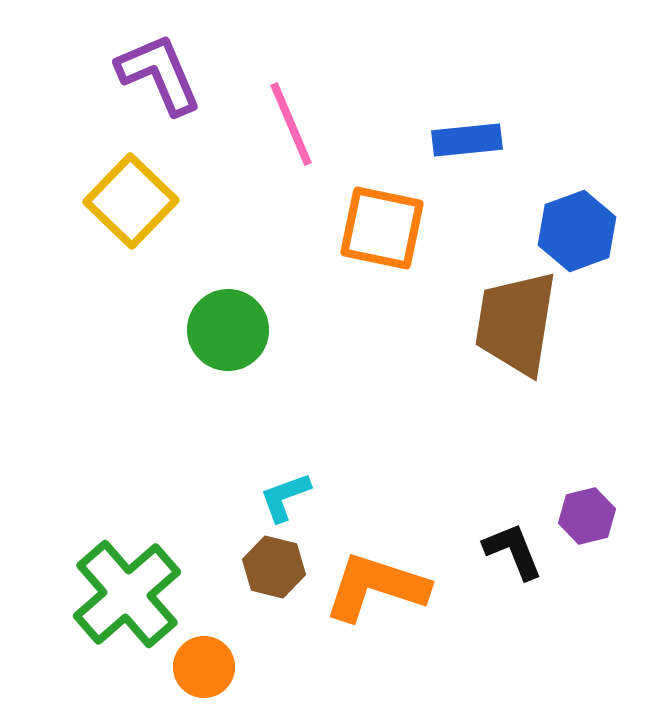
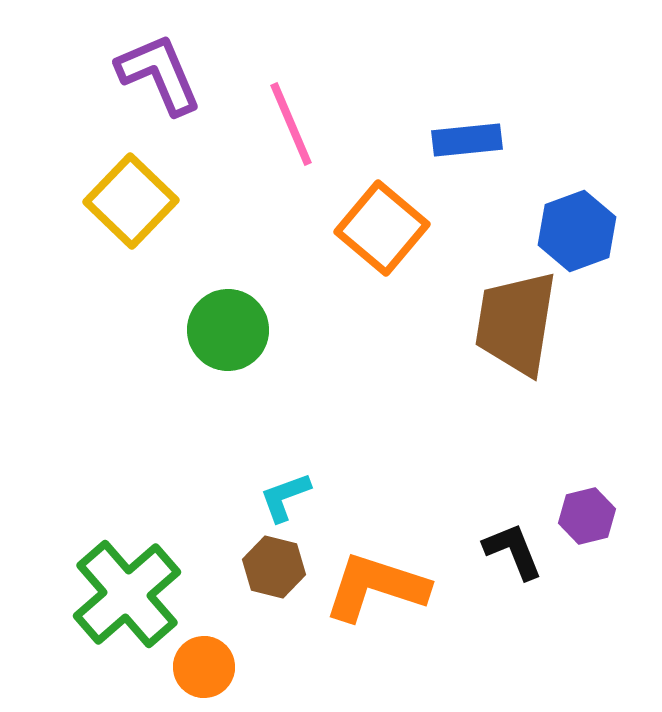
orange square: rotated 28 degrees clockwise
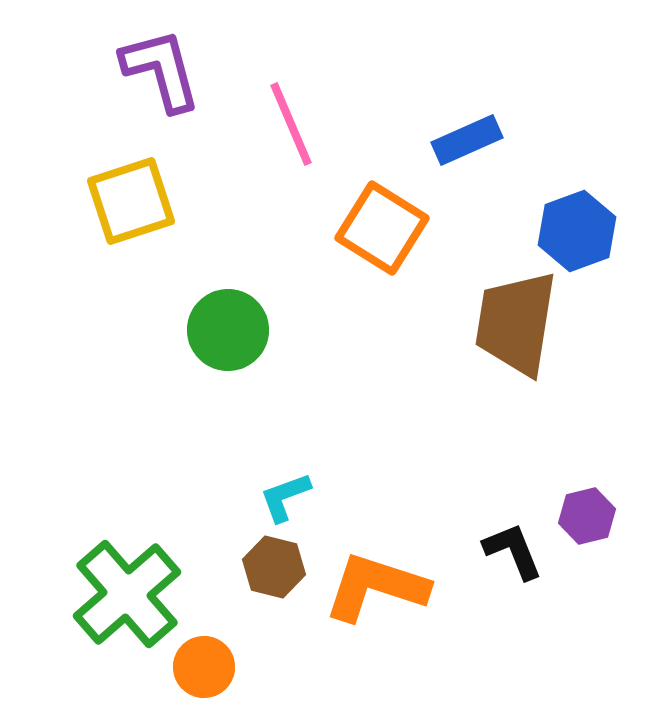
purple L-shape: moved 2 px right, 4 px up; rotated 8 degrees clockwise
blue rectangle: rotated 18 degrees counterclockwise
yellow square: rotated 28 degrees clockwise
orange square: rotated 8 degrees counterclockwise
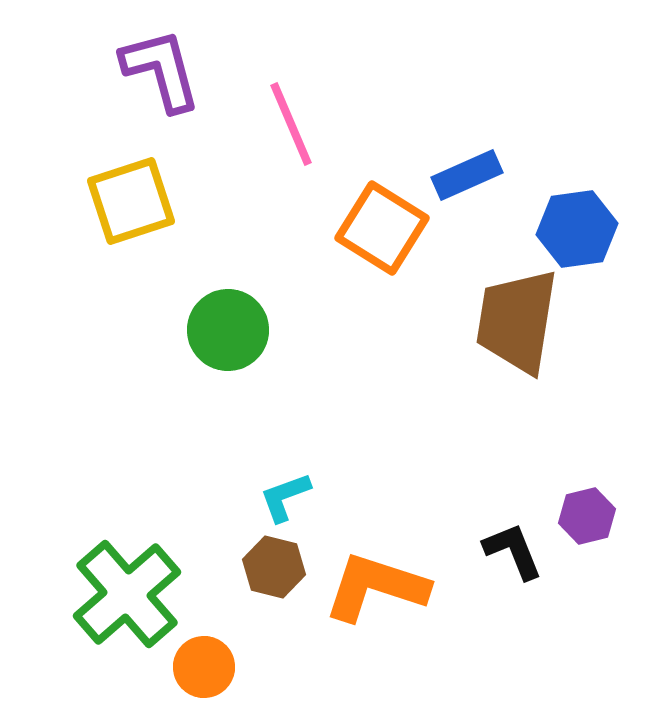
blue rectangle: moved 35 px down
blue hexagon: moved 2 px up; rotated 12 degrees clockwise
brown trapezoid: moved 1 px right, 2 px up
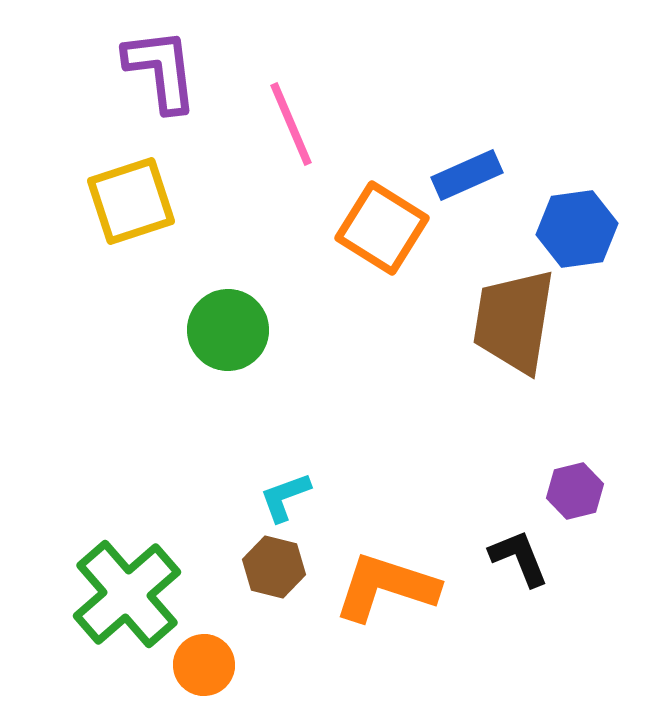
purple L-shape: rotated 8 degrees clockwise
brown trapezoid: moved 3 px left
purple hexagon: moved 12 px left, 25 px up
black L-shape: moved 6 px right, 7 px down
orange L-shape: moved 10 px right
orange circle: moved 2 px up
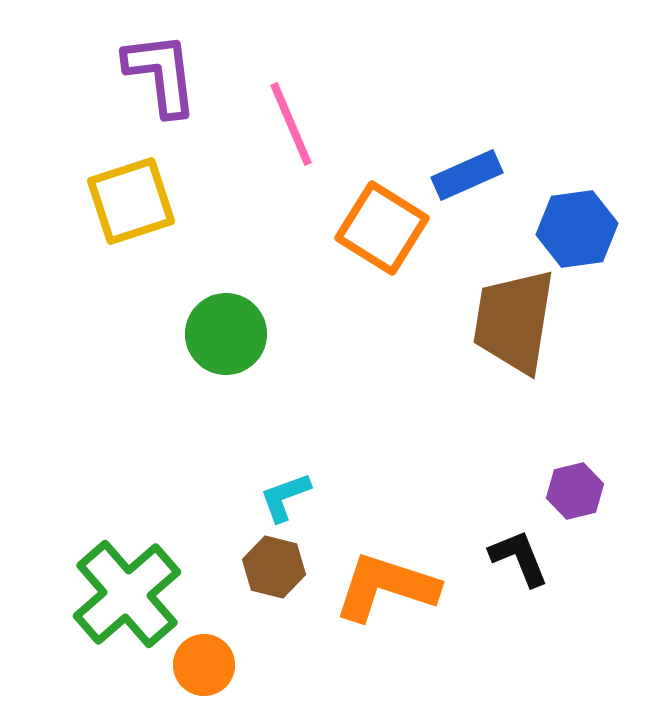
purple L-shape: moved 4 px down
green circle: moved 2 px left, 4 px down
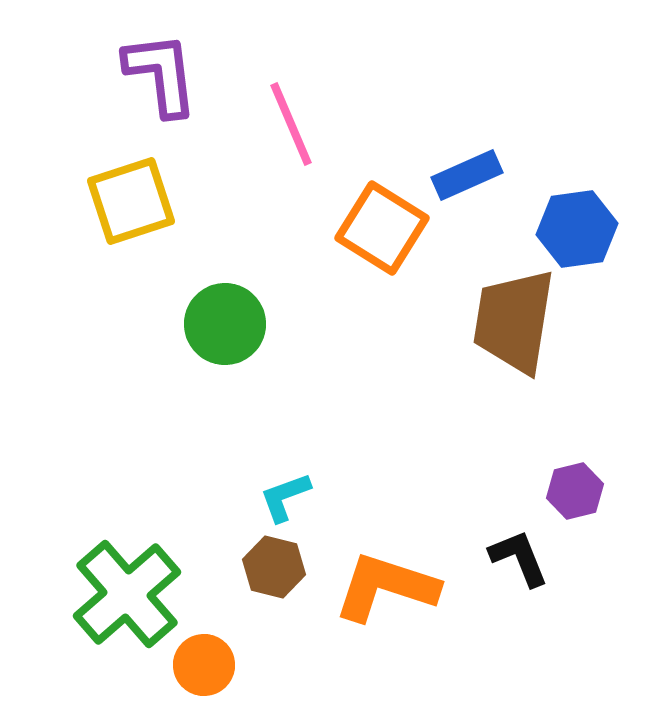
green circle: moved 1 px left, 10 px up
